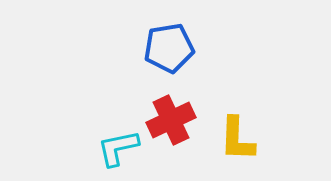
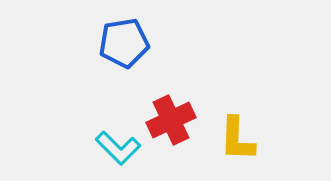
blue pentagon: moved 45 px left, 5 px up
cyan L-shape: rotated 123 degrees counterclockwise
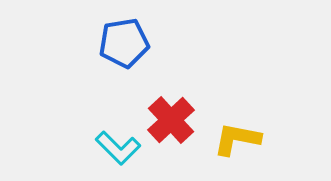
red cross: rotated 18 degrees counterclockwise
yellow L-shape: rotated 99 degrees clockwise
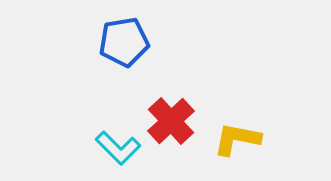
blue pentagon: moved 1 px up
red cross: moved 1 px down
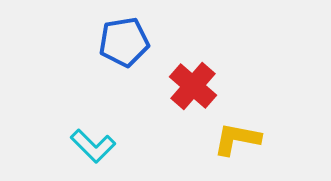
red cross: moved 22 px right, 35 px up; rotated 6 degrees counterclockwise
cyan L-shape: moved 25 px left, 2 px up
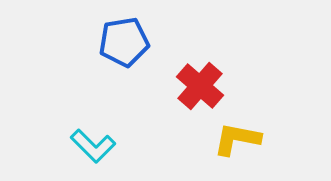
red cross: moved 7 px right
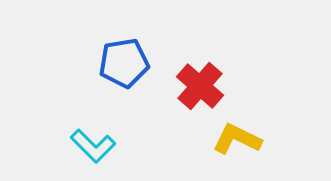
blue pentagon: moved 21 px down
yellow L-shape: rotated 15 degrees clockwise
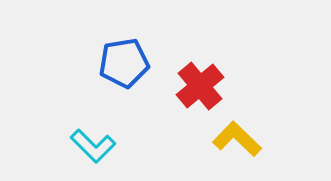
red cross: rotated 9 degrees clockwise
yellow L-shape: rotated 18 degrees clockwise
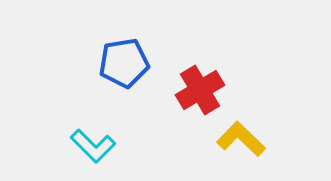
red cross: moved 4 px down; rotated 9 degrees clockwise
yellow L-shape: moved 4 px right
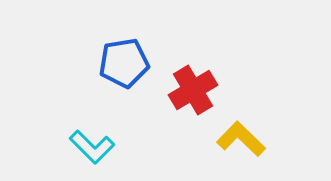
red cross: moved 7 px left
cyan L-shape: moved 1 px left, 1 px down
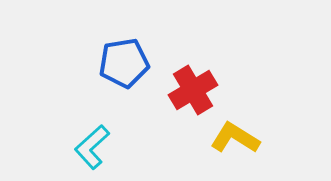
yellow L-shape: moved 6 px left, 1 px up; rotated 12 degrees counterclockwise
cyan L-shape: rotated 93 degrees clockwise
